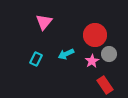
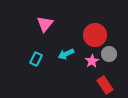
pink triangle: moved 1 px right, 2 px down
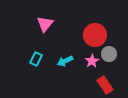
cyan arrow: moved 1 px left, 7 px down
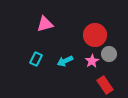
pink triangle: rotated 36 degrees clockwise
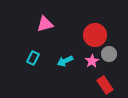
cyan rectangle: moved 3 px left, 1 px up
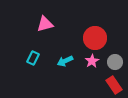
red circle: moved 3 px down
gray circle: moved 6 px right, 8 px down
red rectangle: moved 9 px right
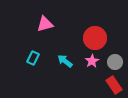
cyan arrow: rotated 63 degrees clockwise
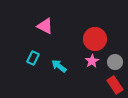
pink triangle: moved 2 px down; rotated 42 degrees clockwise
red circle: moved 1 px down
cyan arrow: moved 6 px left, 5 px down
red rectangle: moved 1 px right
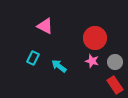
red circle: moved 1 px up
pink star: rotated 24 degrees counterclockwise
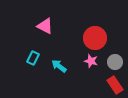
pink star: moved 1 px left
